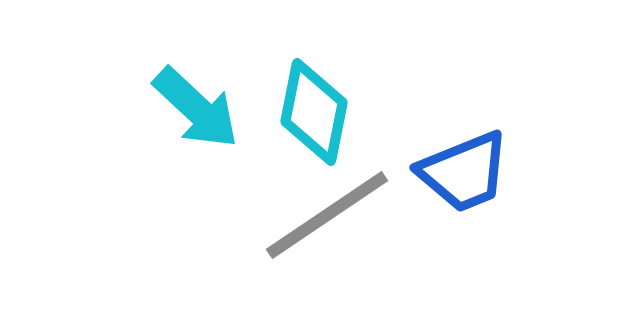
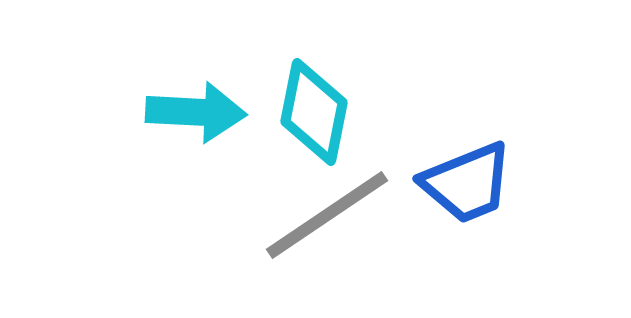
cyan arrow: moved 4 px down; rotated 40 degrees counterclockwise
blue trapezoid: moved 3 px right, 11 px down
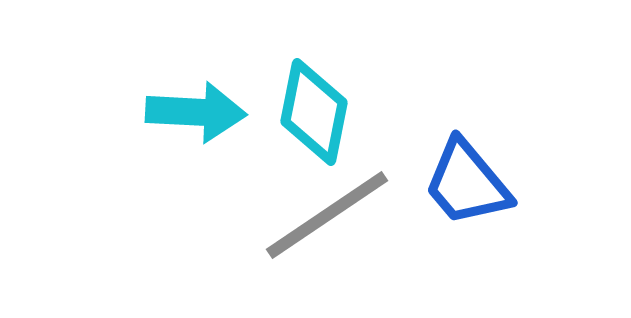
blue trapezoid: rotated 72 degrees clockwise
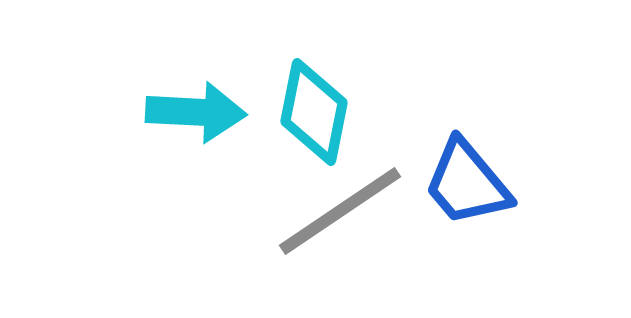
gray line: moved 13 px right, 4 px up
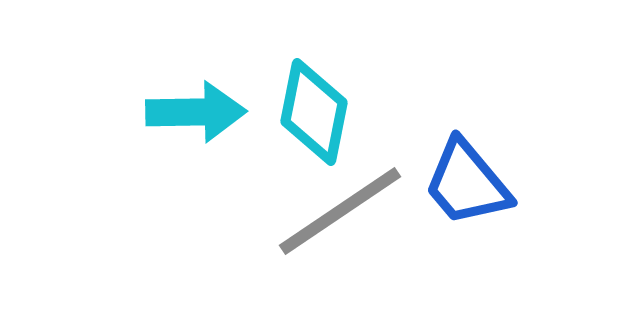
cyan arrow: rotated 4 degrees counterclockwise
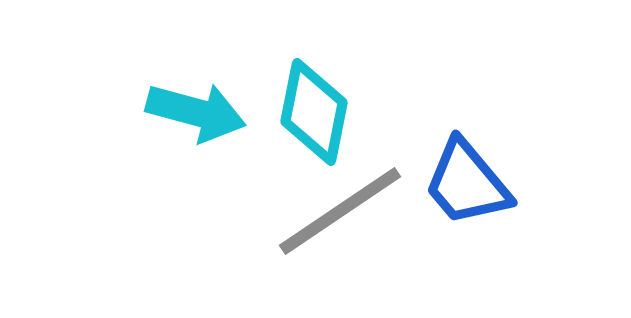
cyan arrow: rotated 16 degrees clockwise
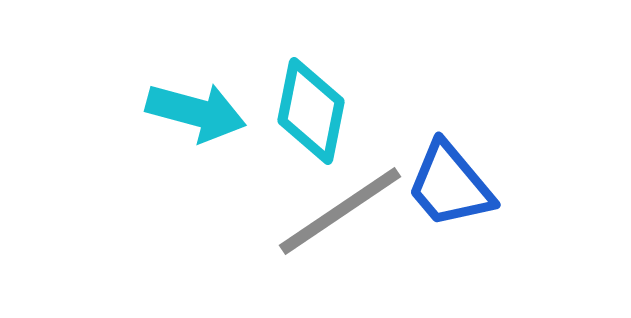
cyan diamond: moved 3 px left, 1 px up
blue trapezoid: moved 17 px left, 2 px down
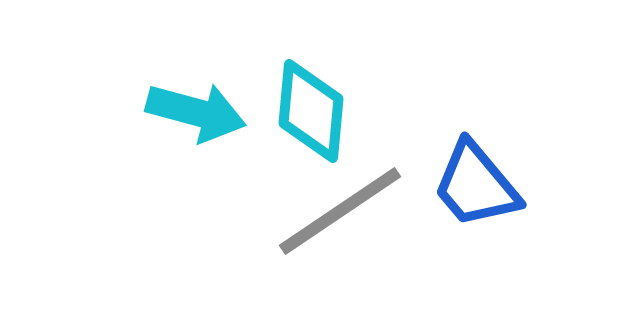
cyan diamond: rotated 6 degrees counterclockwise
blue trapezoid: moved 26 px right
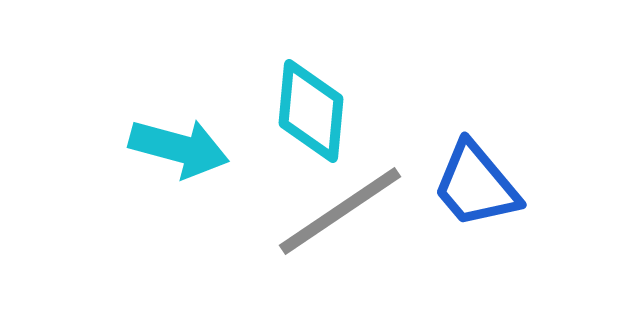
cyan arrow: moved 17 px left, 36 px down
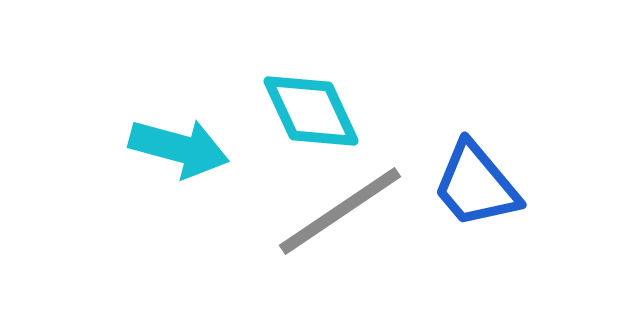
cyan diamond: rotated 30 degrees counterclockwise
